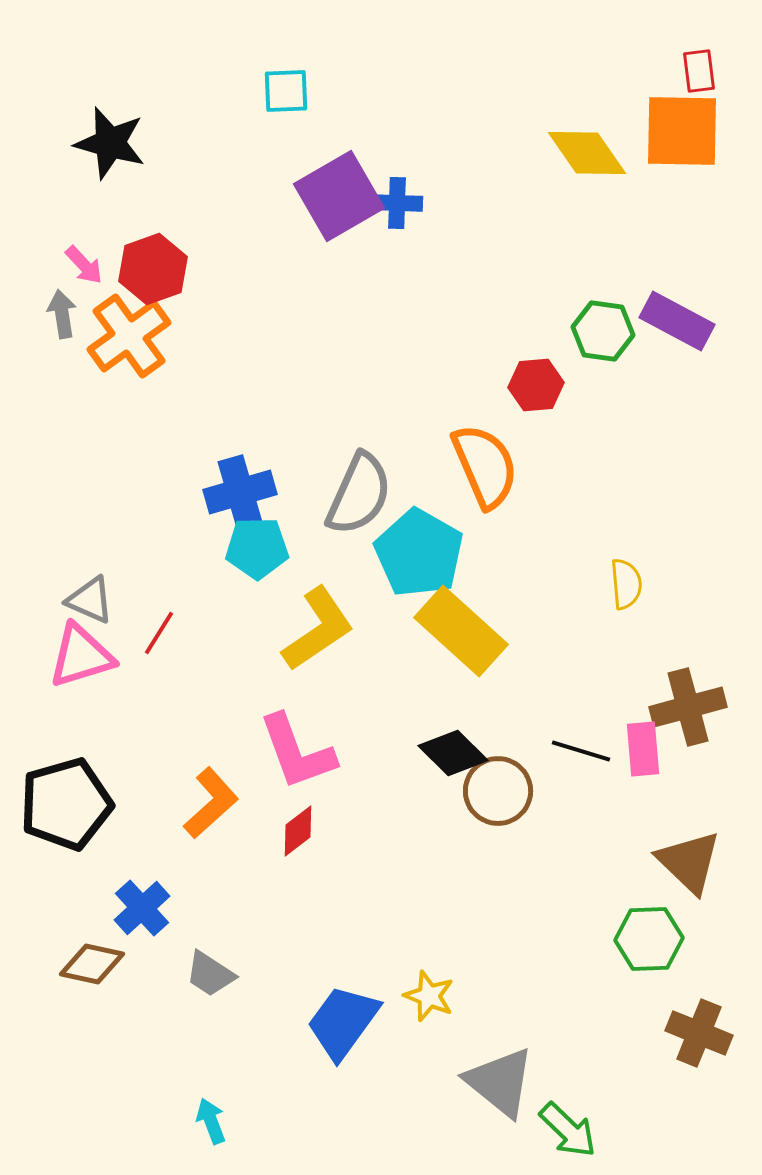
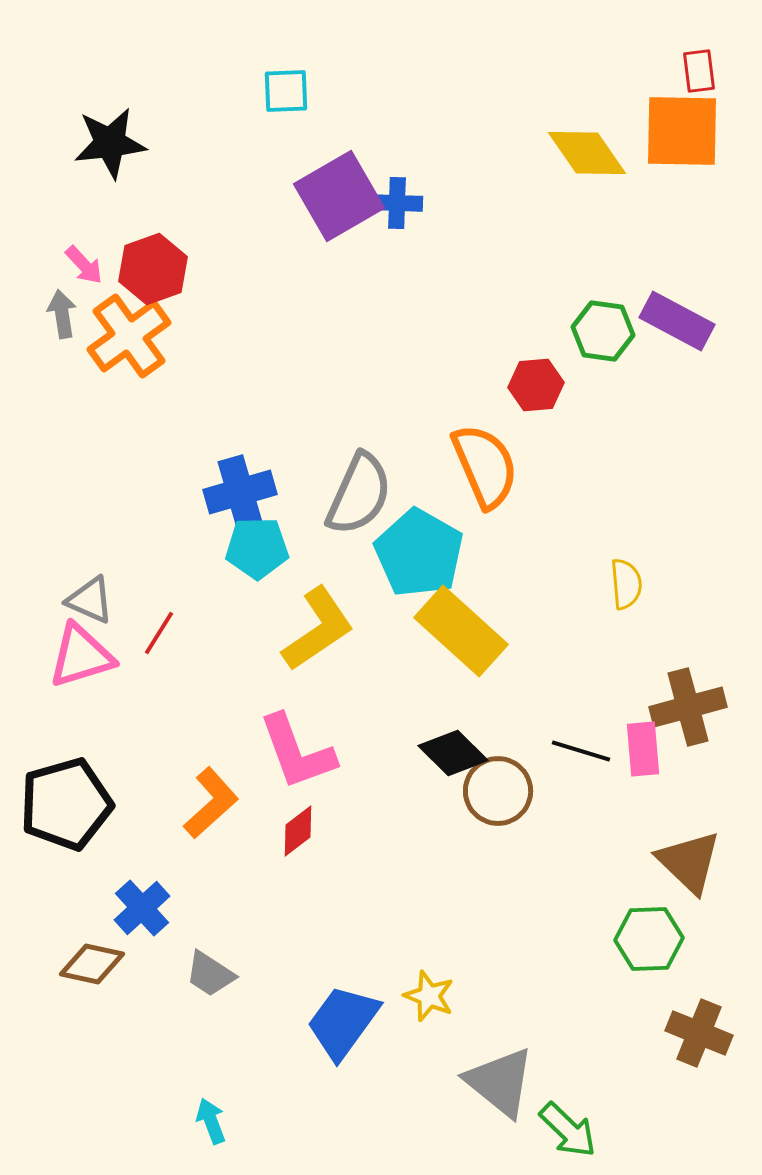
black star at (110, 143): rotated 22 degrees counterclockwise
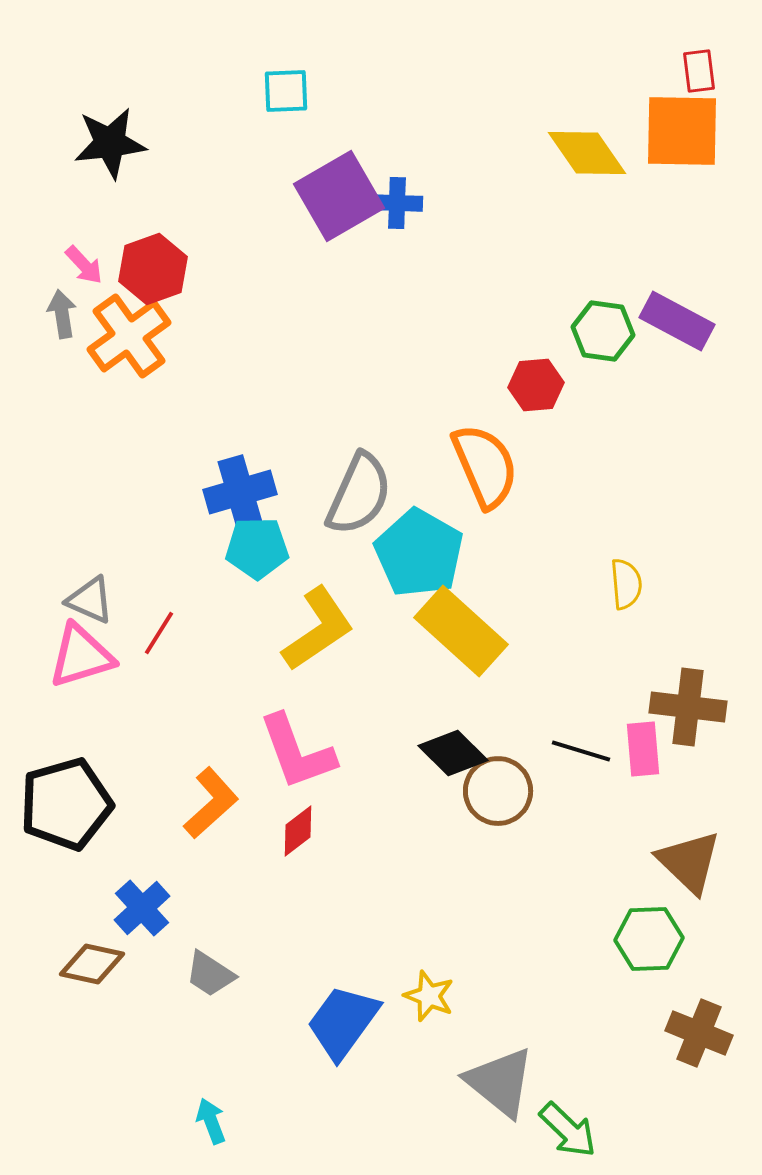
brown cross at (688, 707): rotated 22 degrees clockwise
